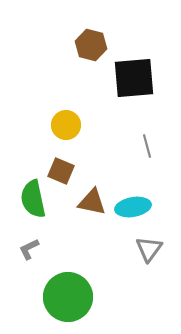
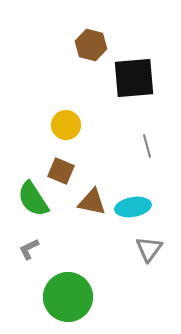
green semicircle: rotated 21 degrees counterclockwise
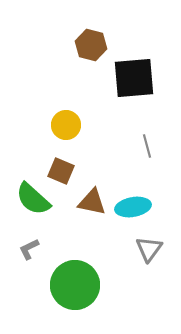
green semicircle: rotated 15 degrees counterclockwise
green circle: moved 7 px right, 12 px up
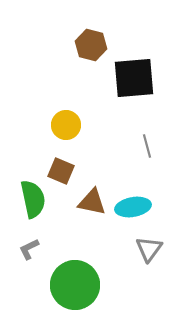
green semicircle: rotated 144 degrees counterclockwise
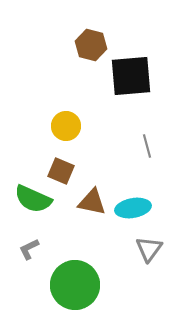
black square: moved 3 px left, 2 px up
yellow circle: moved 1 px down
green semicircle: rotated 126 degrees clockwise
cyan ellipse: moved 1 px down
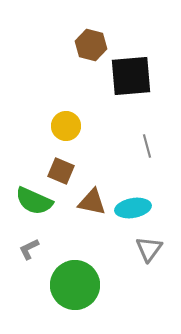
green semicircle: moved 1 px right, 2 px down
